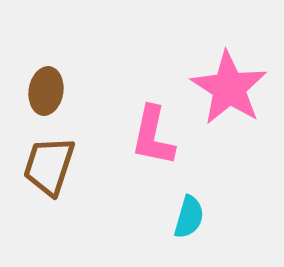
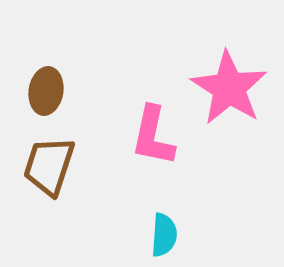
cyan semicircle: moved 25 px left, 18 px down; rotated 12 degrees counterclockwise
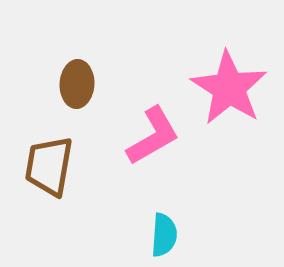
brown ellipse: moved 31 px right, 7 px up; rotated 6 degrees counterclockwise
pink L-shape: rotated 132 degrees counterclockwise
brown trapezoid: rotated 8 degrees counterclockwise
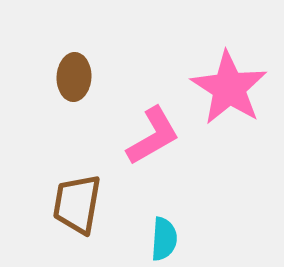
brown ellipse: moved 3 px left, 7 px up
brown trapezoid: moved 28 px right, 38 px down
cyan semicircle: moved 4 px down
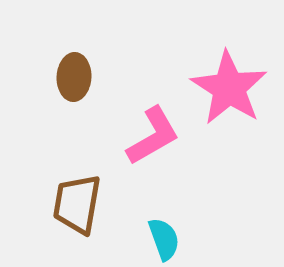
cyan semicircle: rotated 24 degrees counterclockwise
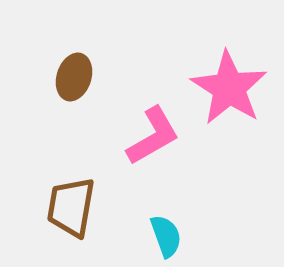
brown ellipse: rotated 15 degrees clockwise
brown trapezoid: moved 6 px left, 3 px down
cyan semicircle: moved 2 px right, 3 px up
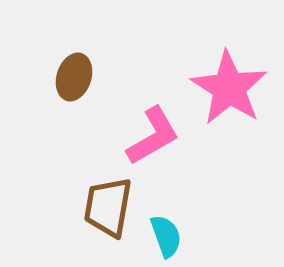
brown trapezoid: moved 37 px right
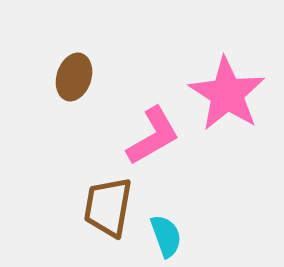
pink star: moved 2 px left, 6 px down
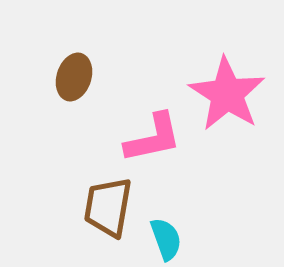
pink L-shape: moved 2 px down; rotated 18 degrees clockwise
cyan semicircle: moved 3 px down
